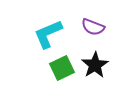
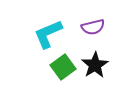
purple semicircle: rotated 35 degrees counterclockwise
green square: moved 1 px right, 1 px up; rotated 10 degrees counterclockwise
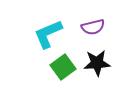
black star: moved 2 px right, 2 px up; rotated 28 degrees clockwise
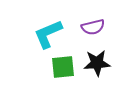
green square: rotated 30 degrees clockwise
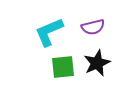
cyan L-shape: moved 1 px right, 2 px up
black star: rotated 20 degrees counterclockwise
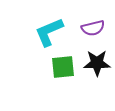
purple semicircle: moved 1 px down
black star: rotated 24 degrees clockwise
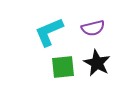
black star: rotated 28 degrees clockwise
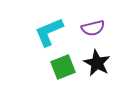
green square: rotated 15 degrees counterclockwise
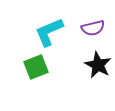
black star: moved 1 px right, 2 px down
green square: moved 27 px left
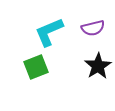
black star: moved 1 px down; rotated 12 degrees clockwise
